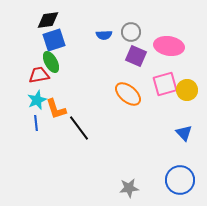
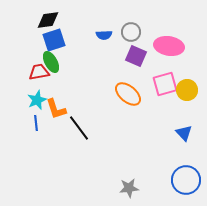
red trapezoid: moved 3 px up
blue circle: moved 6 px right
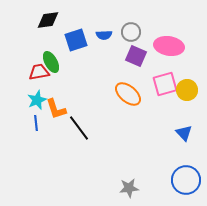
blue square: moved 22 px right
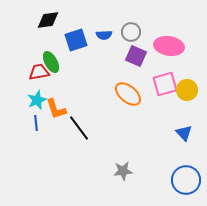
gray star: moved 6 px left, 17 px up
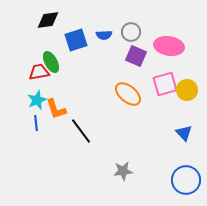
black line: moved 2 px right, 3 px down
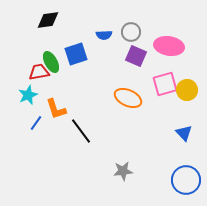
blue square: moved 14 px down
orange ellipse: moved 4 px down; rotated 16 degrees counterclockwise
cyan star: moved 9 px left, 5 px up
blue line: rotated 42 degrees clockwise
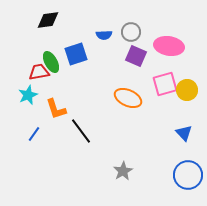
blue line: moved 2 px left, 11 px down
gray star: rotated 24 degrees counterclockwise
blue circle: moved 2 px right, 5 px up
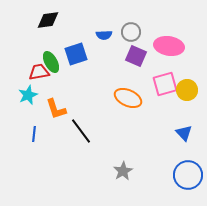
blue line: rotated 28 degrees counterclockwise
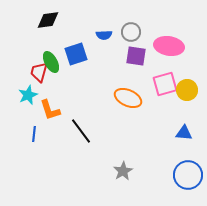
purple square: rotated 15 degrees counterclockwise
red trapezoid: rotated 65 degrees counterclockwise
orange L-shape: moved 6 px left, 1 px down
blue triangle: rotated 42 degrees counterclockwise
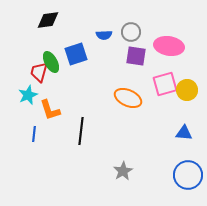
black line: rotated 44 degrees clockwise
